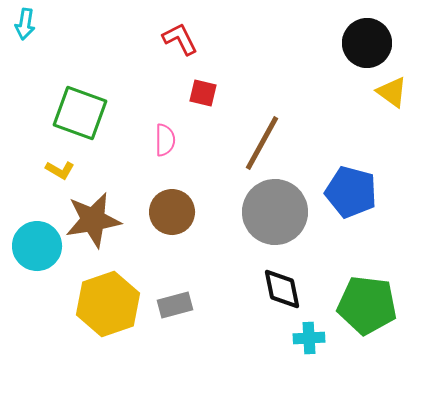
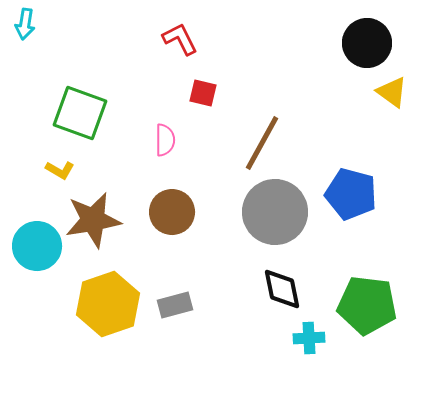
blue pentagon: moved 2 px down
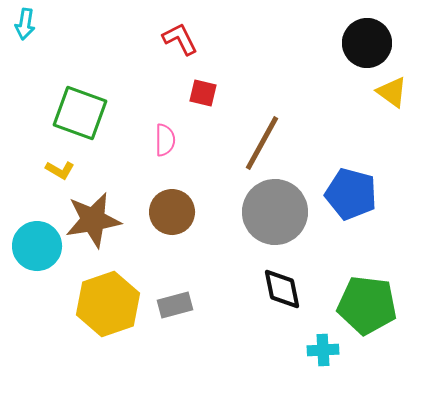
cyan cross: moved 14 px right, 12 px down
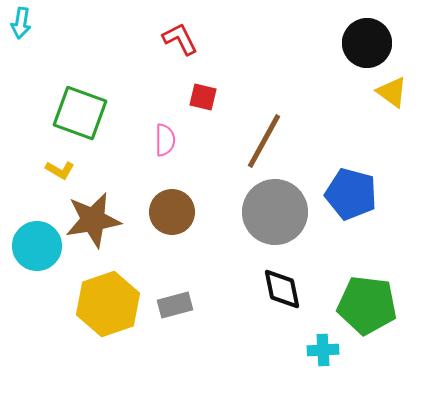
cyan arrow: moved 4 px left, 1 px up
red square: moved 4 px down
brown line: moved 2 px right, 2 px up
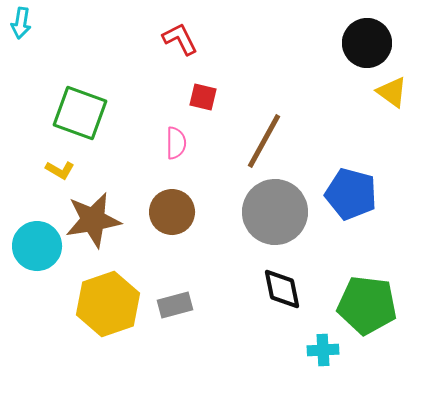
pink semicircle: moved 11 px right, 3 px down
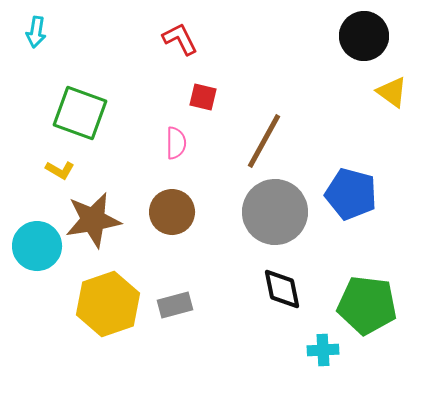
cyan arrow: moved 15 px right, 9 px down
black circle: moved 3 px left, 7 px up
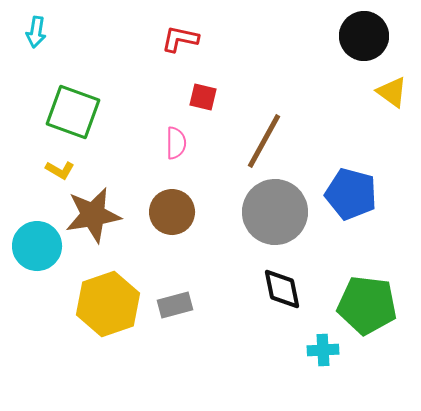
red L-shape: rotated 51 degrees counterclockwise
green square: moved 7 px left, 1 px up
brown star: moved 5 px up
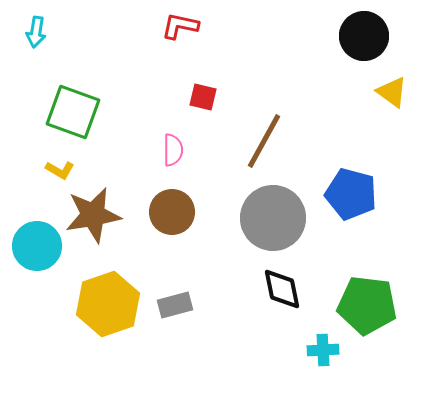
red L-shape: moved 13 px up
pink semicircle: moved 3 px left, 7 px down
gray circle: moved 2 px left, 6 px down
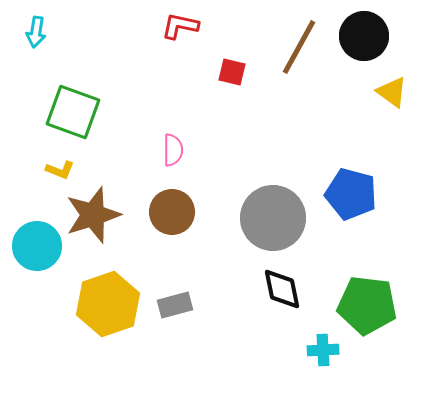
red square: moved 29 px right, 25 px up
brown line: moved 35 px right, 94 px up
yellow L-shape: rotated 8 degrees counterclockwise
brown star: rotated 8 degrees counterclockwise
